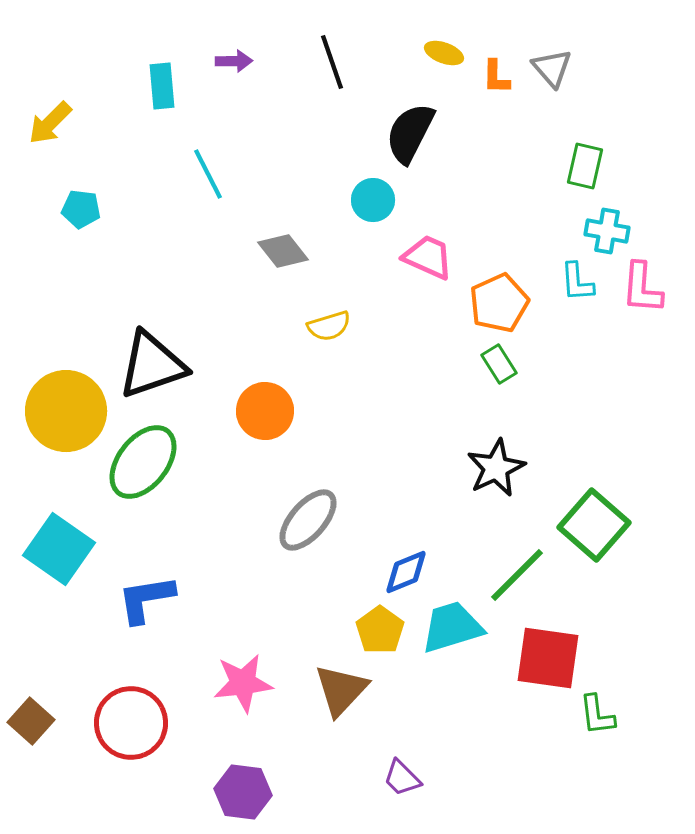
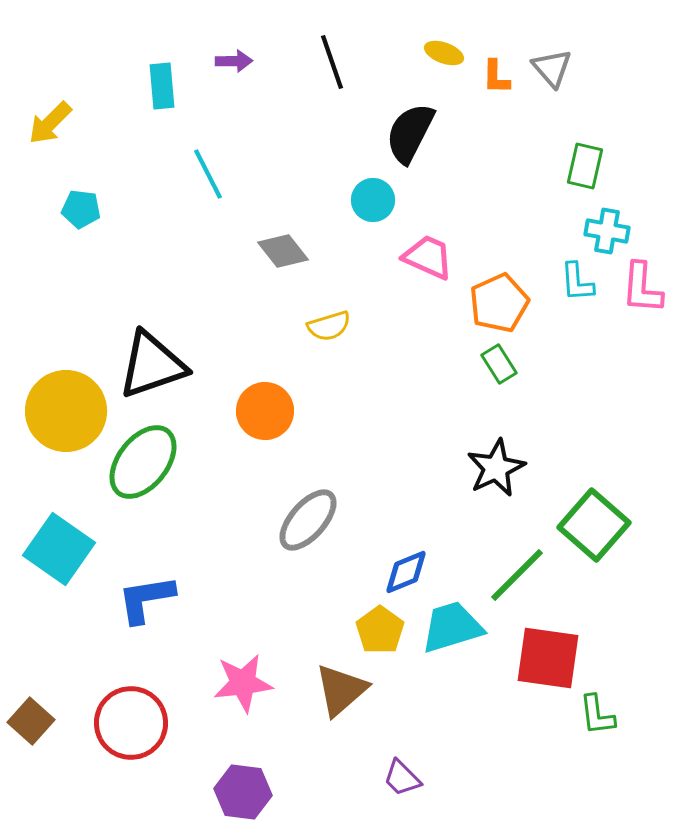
brown triangle at (341, 690): rotated 6 degrees clockwise
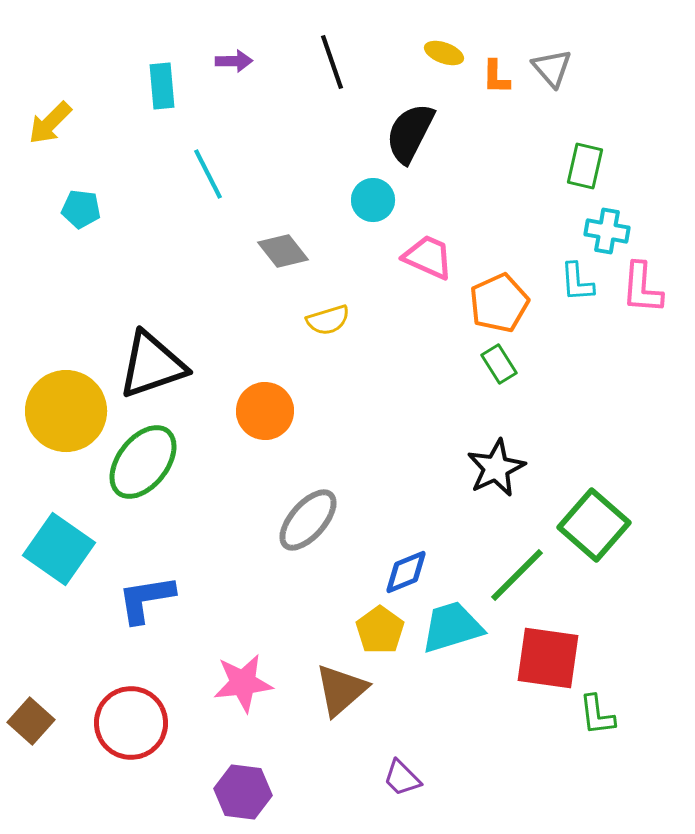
yellow semicircle at (329, 326): moved 1 px left, 6 px up
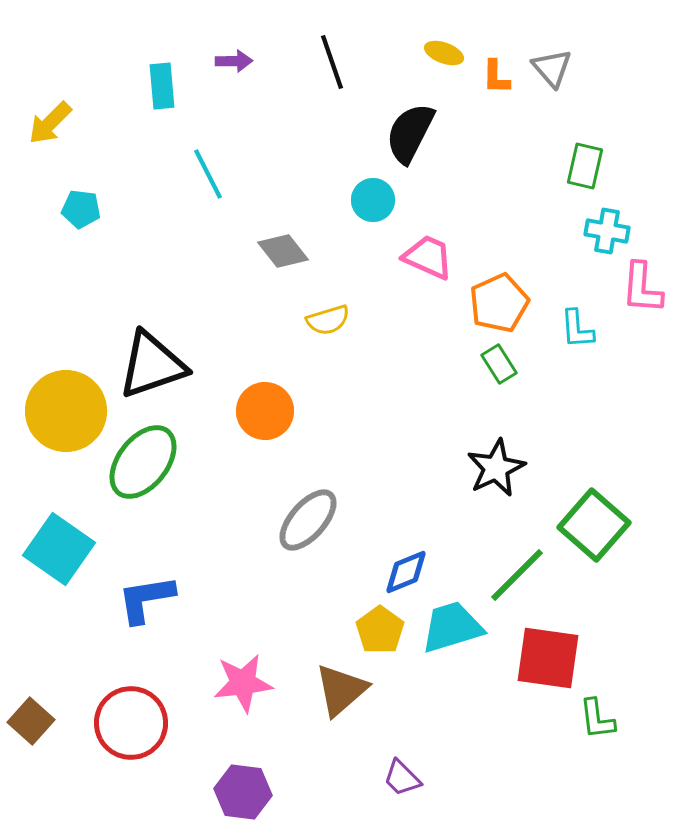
cyan L-shape at (577, 282): moved 47 px down
green L-shape at (597, 715): moved 4 px down
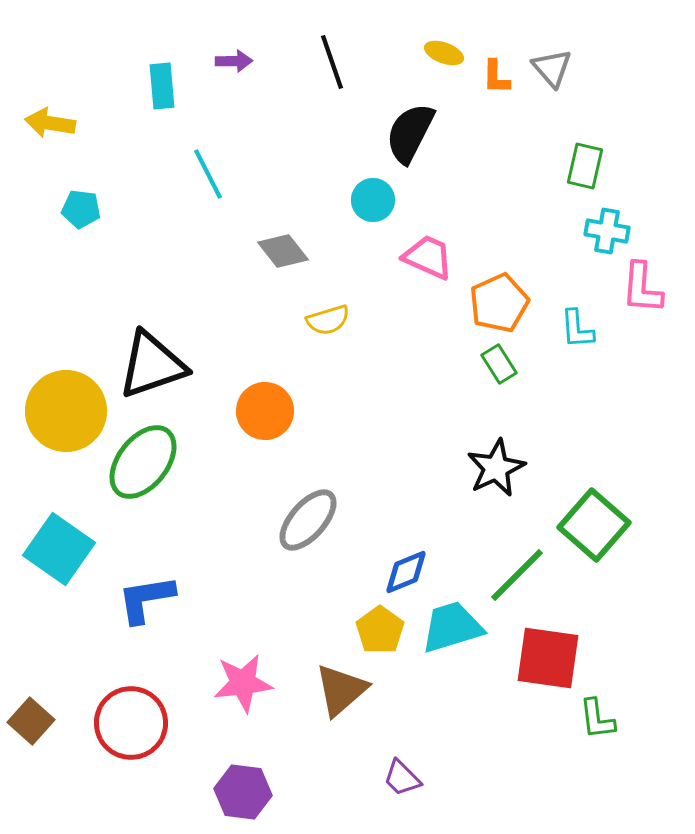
yellow arrow at (50, 123): rotated 54 degrees clockwise
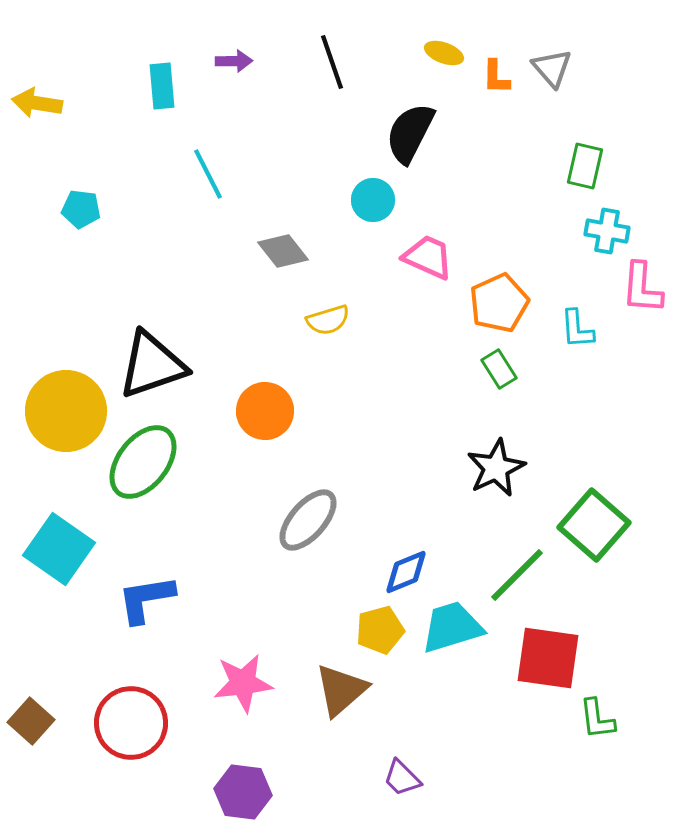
yellow arrow at (50, 123): moved 13 px left, 20 px up
green rectangle at (499, 364): moved 5 px down
yellow pentagon at (380, 630): rotated 21 degrees clockwise
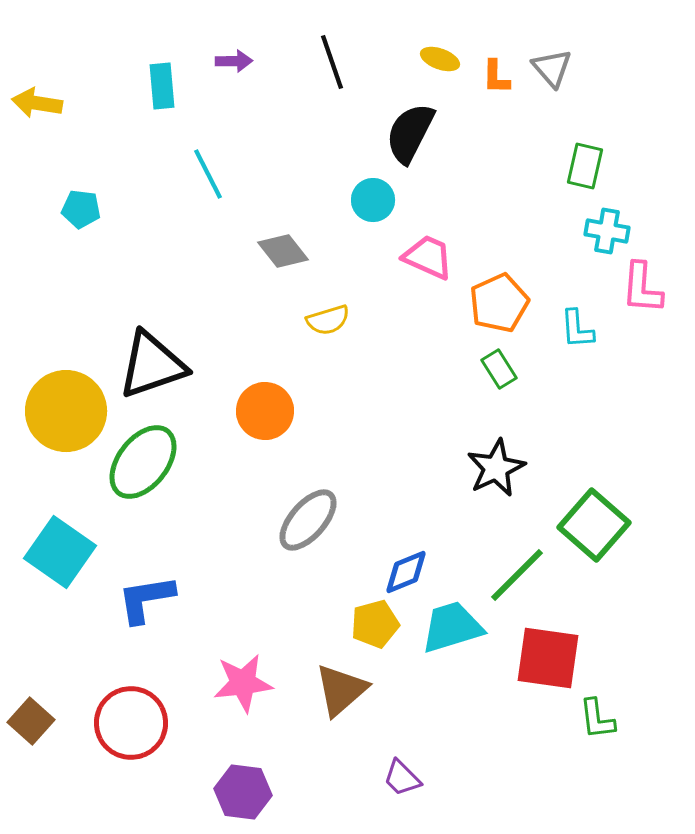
yellow ellipse at (444, 53): moved 4 px left, 6 px down
cyan square at (59, 549): moved 1 px right, 3 px down
yellow pentagon at (380, 630): moved 5 px left, 6 px up
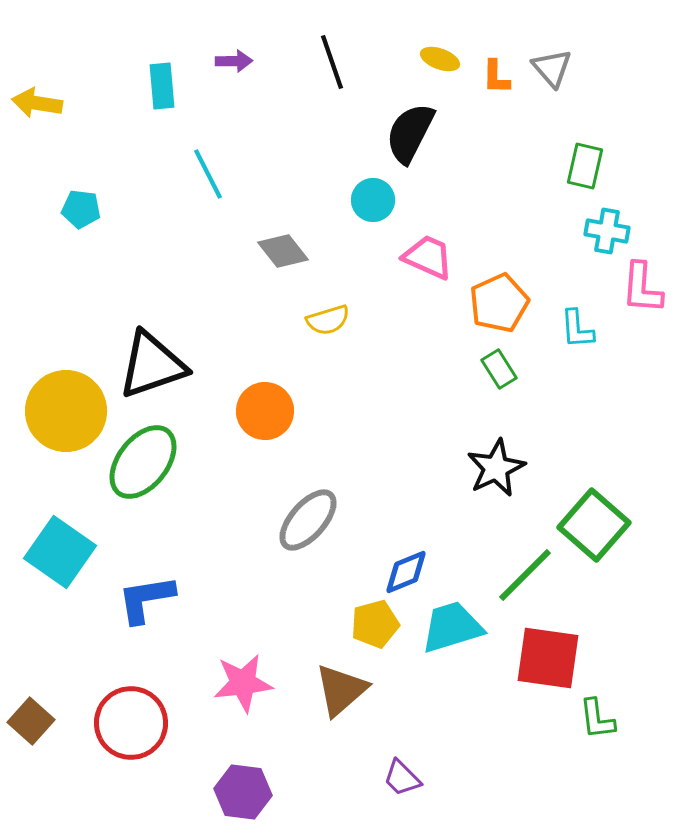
green line at (517, 575): moved 8 px right
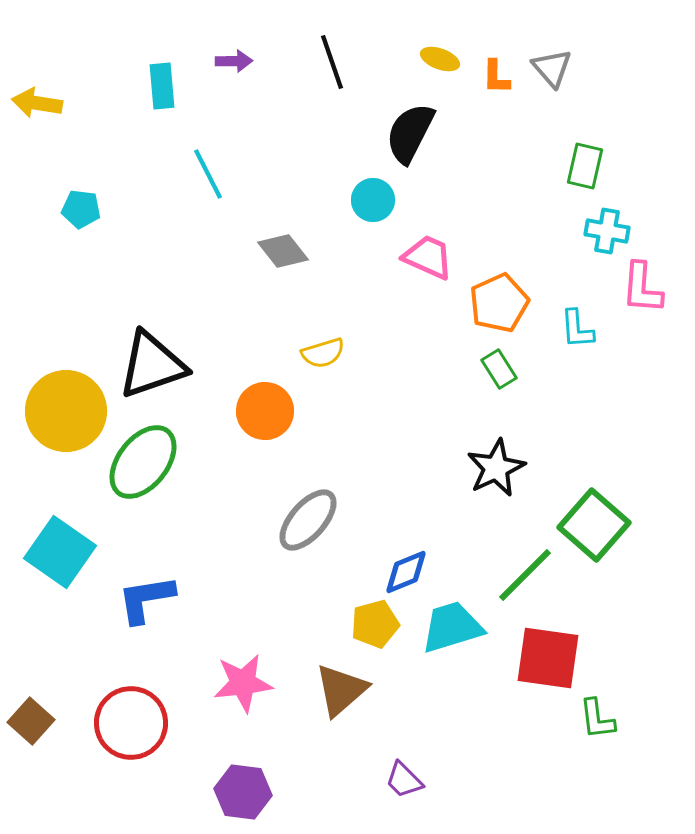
yellow semicircle at (328, 320): moved 5 px left, 33 px down
purple trapezoid at (402, 778): moved 2 px right, 2 px down
